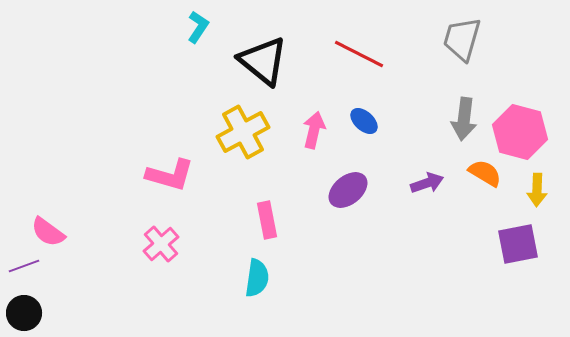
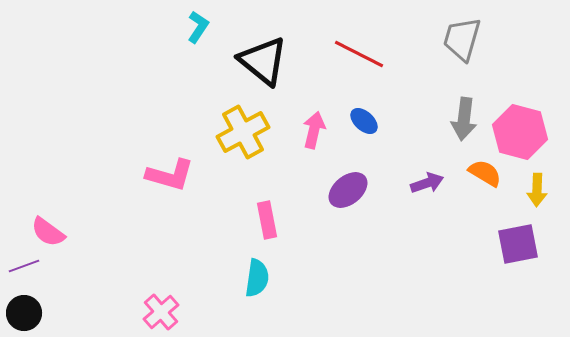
pink cross: moved 68 px down
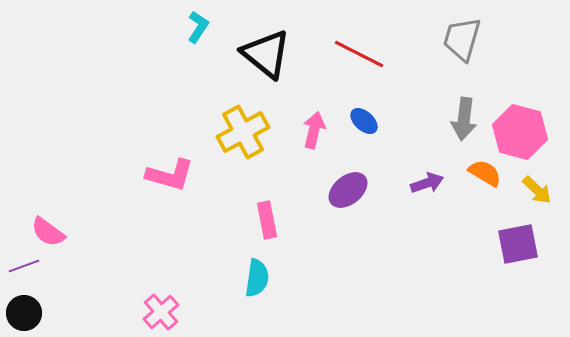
black triangle: moved 3 px right, 7 px up
yellow arrow: rotated 48 degrees counterclockwise
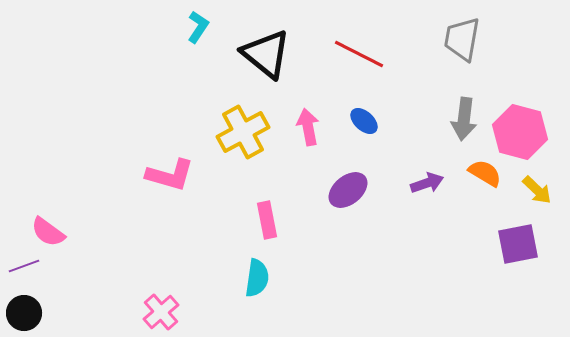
gray trapezoid: rotated 6 degrees counterclockwise
pink arrow: moved 6 px left, 3 px up; rotated 24 degrees counterclockwise
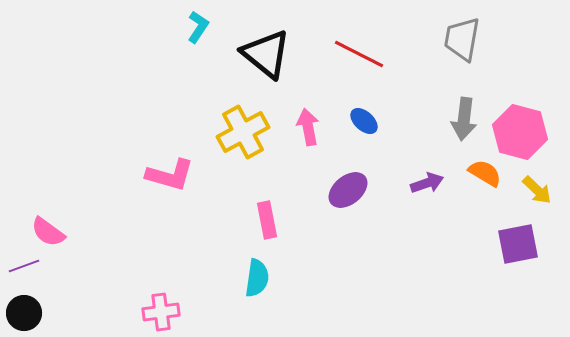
pink cross: rotated 33 degrees clockwise
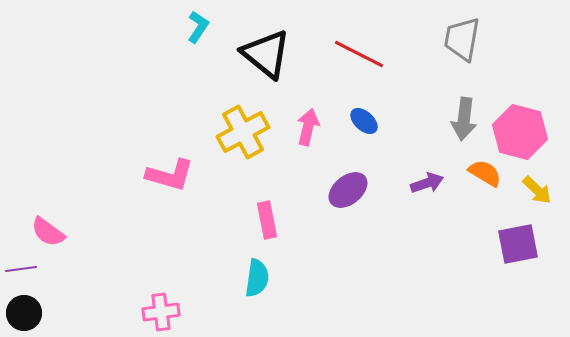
pink arrow: rotated 24 degrees clockwise
purple line: moved 3 px left, 3 px down; rotated 12 degrees clockwise
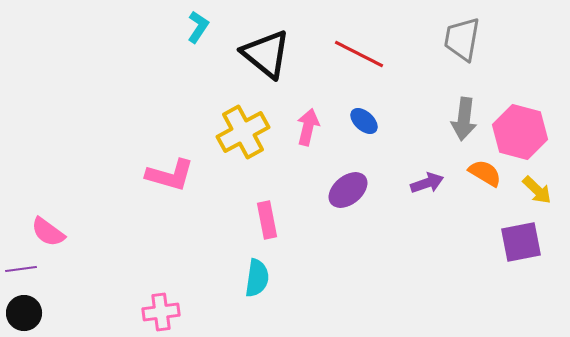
purple square: moved 3 px right, 2 px up
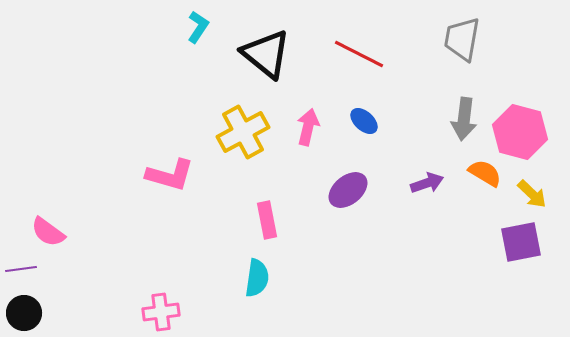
yellow arrow: moved 5 px left, 4 px down
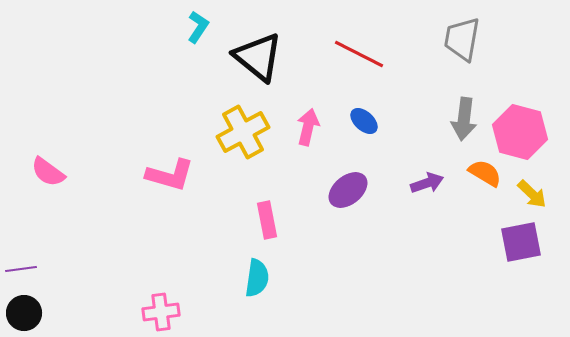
black triangle: moved 8 px left, 3 px down
pink semicircle: moved 60 px up
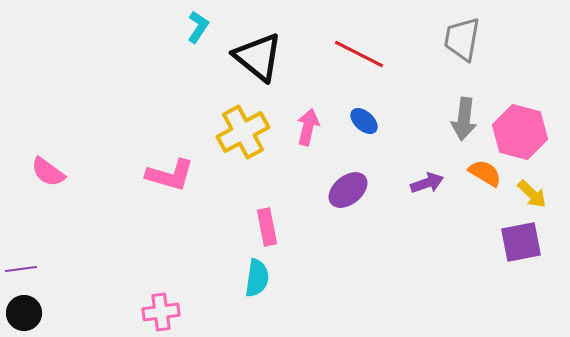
pink rectangle: moved 7 px down
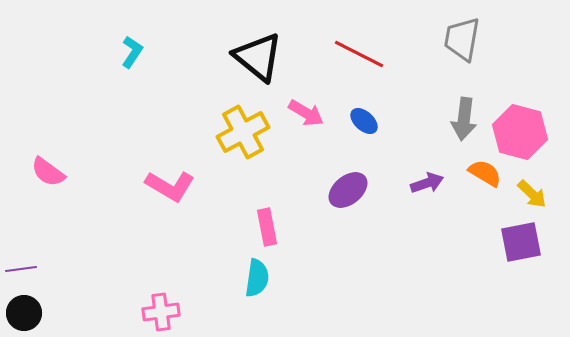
cyan L-shape: moved 66 px left, 25 px down
pink arrow: moved 2 px left, 14 px up; rotated 108 degrees clockwise
pink L-shape: moved 11 px down; rotated 15 degrees clockwise
